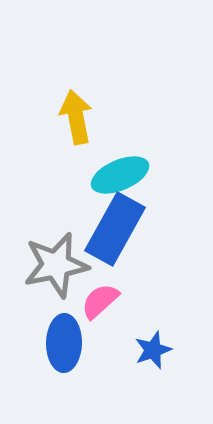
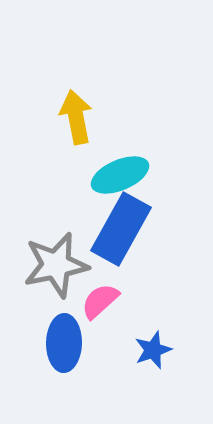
blue rectangle: moved 6 px right
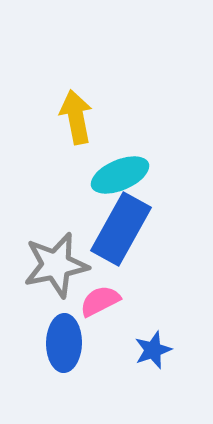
pink semicircle: rotated 15 degrees clockwise
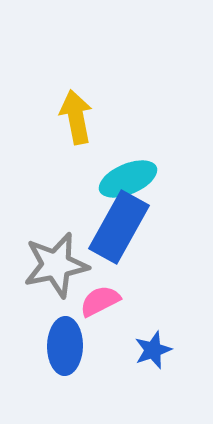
cyan ellipse: moved 8 px right, 4 px down
blue rectangle: moved 2 px left, 2 px up
blue ellipse: moved 1 px right, 3 px down
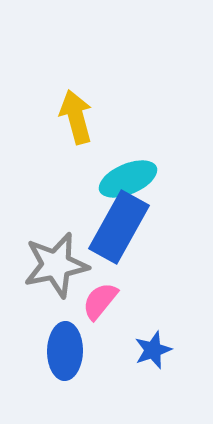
yellow arrow: rotated 4 degrees counterclockwise
pink semicircle: rotated 24 degrees counterclockwise
blue ellipse: moved 5 px down
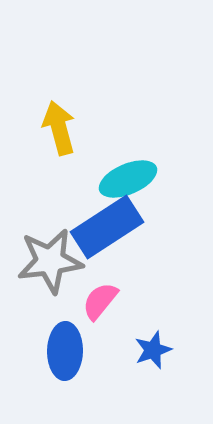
yellow arrow: moved 17 px left, 11 px down
blue rectangle: moved 12 px left; rotated 28 degrees clockwise
gray star: moved 6 px left, 4 px up; rotated 4 degrees clockwise
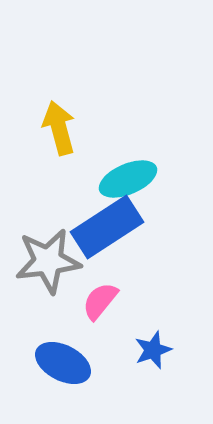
gray star: moved 2 px left
blue ellipse: moved 2 px left, 12 px down; rotated 64 degrees counterclockwise
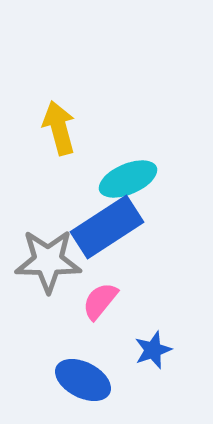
gray star: rotated 8 degrees clockwise
blue ellipse: moved 20 px right, 17 px down
